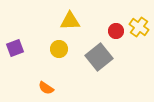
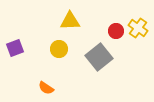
yellow cross: moved 1 px left, 1 px down
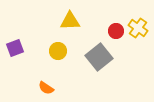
yellow circle: moved 1 px left, 2 px down
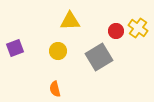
gray square: rotated 8 degrees clockwise
orange semicircle: moved 9 px right, 1 px down; rotated 42 degrees clockwise
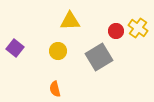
purple square: rotated 30 degrees counterclockwise
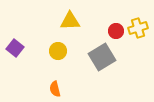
yellow cross: rotated 36 degrees clockwise
gray square: moved 3 px right
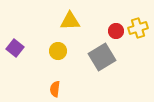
orange semicircle: rotated 21 degrees clockwise
